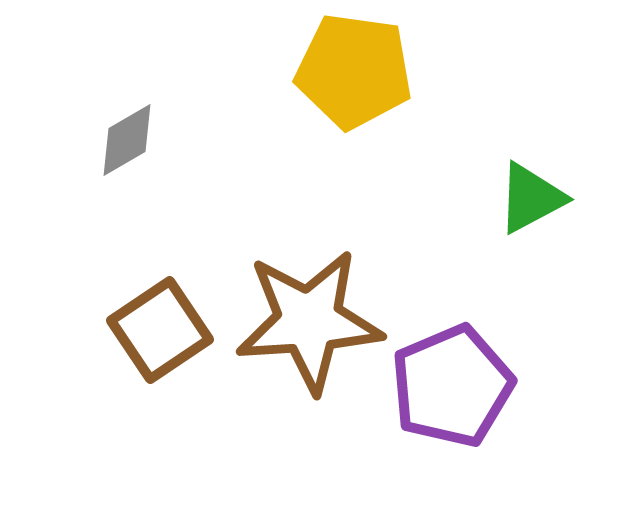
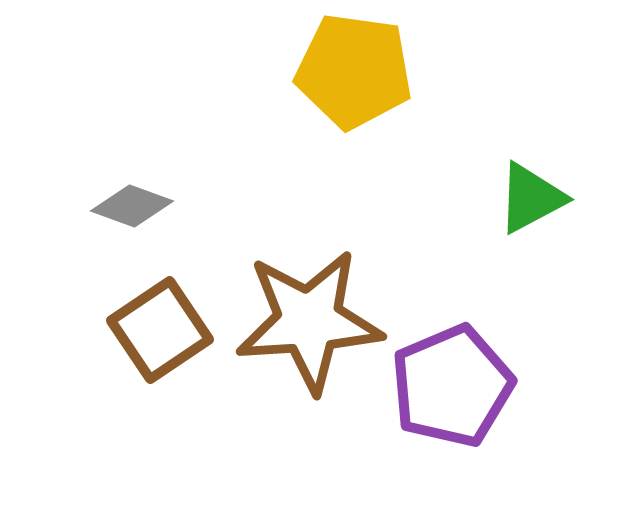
gray diamond: moved 5 px right, 66 px down; rotated 50 degrees clockwise
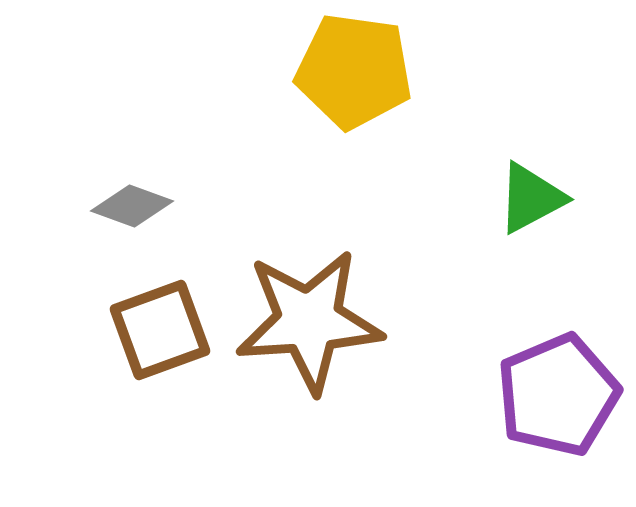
brown square: rotated 14 degrees clockwise
purple pentagon: moved 106 px right, 9 px down
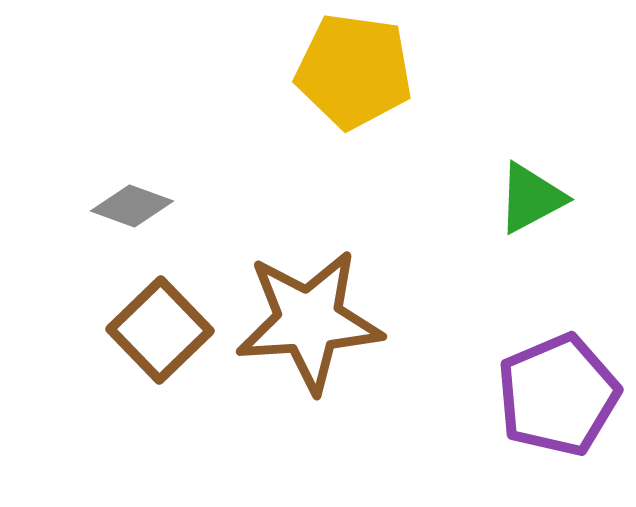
brown square: rotated 24 degrees counterclockwise
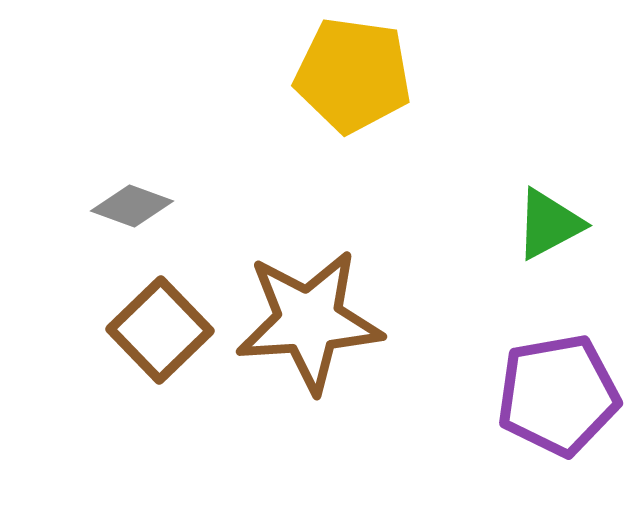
yellow pentagon: moved 1 px left, 4 px down
green triangle: moved 18 px right, 26 px down
purple pentagon: rotated 13 degrees clockwise
